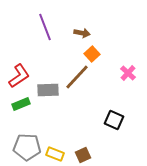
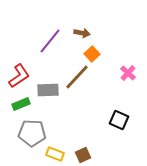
purple line: moved 5 px right, 14 px down; rotated 60 degrees clockwise
black square: moved 5 px right
gray pentagon: moved 5 px right, 14 px up
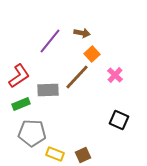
pink cross: moved 13 px left, 2 px down
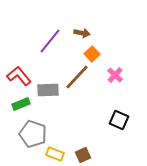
red L-shape: rotated 95 degrees counterclockwise
gray pentagon: moved 1 px right, 1 px down; rotated 16 degrees clockwise
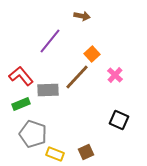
brown arrow: moved 17 px up
red L-shape: moved 2 px right
brown square: moved 3 px right, 3 px up
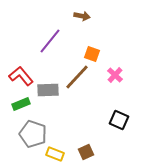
orange square: rotated 28 degrees counterclockwise
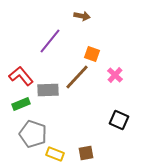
brown square: moved 1 px down; rotated 14 degrees clockwise
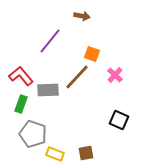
green rectangle: rotated 48 degrees counterclockwise
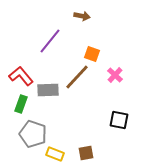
black square: rotated 12 degrees counterclockwise
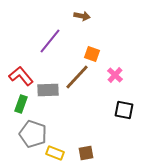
black square: moved 5 px right, 10 px up
yellow rectangle: moved 1 px up
